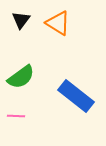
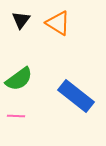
green semicircle: moved 2 px left, 2 px down
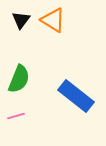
orange triangle: moved 5 px left, 3 px up
green semicircle: rotated 32 degrees counterclockwise
pink line: rotated 18 degrees counterclockwise
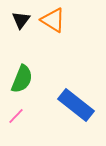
green semicircle: moved 3 px right
blue rectangle: moved 9 px down
pink line: rotated 30 degrees counterclockwise
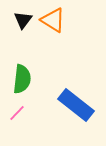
black triangle: moved 2 px right
green semicircle: rotated 16 degrees counterclockwise
pink line: moved 1 px right, 3 px up
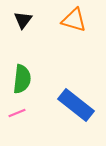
orange triangle: moved 21 px right; rotated 16 degrees counterclockwise
pink line: rotated 24 degrees clockwise
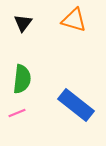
black triangle: moved 3 px down
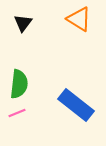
orange triangle: moved 5 px right, 1 px up; rotated 16 degrees clockwise
green semicircle: moved 3 px left, 5 px down
